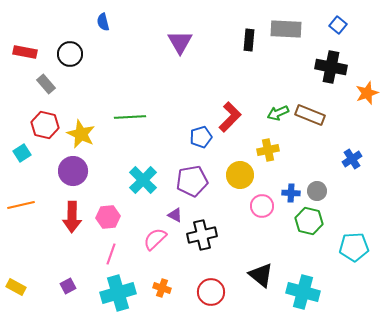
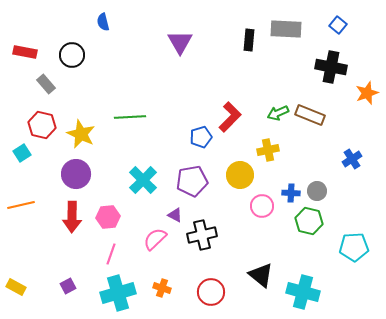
black circle at (70, 54): moved 2 px right, 1 px down
red hexagon at (45, 125): moved 3 px left
purple circle at (73, 171): moved 3 px right, 3 px down
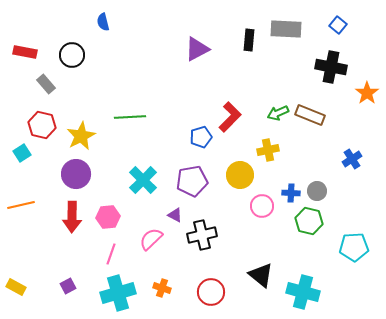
purple triangle at (180, 42): moved 17 px right, 7 px down; rotated 32 degrees clockwise
orange star at (367, 93): rotated 15 degrees counterclockwise
yellow star at (81, 134): moved 2 px down; rotated 20 degrees clockwise
pink semicircle at (155, 239): moved 4 px left
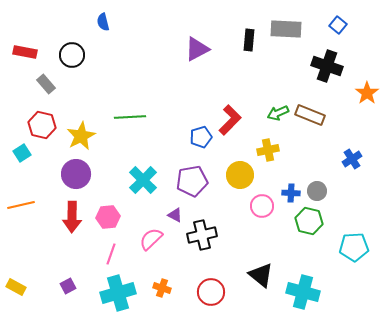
black cross at (331, 67): moved 4 px left, 1 px up; rotated 8 degrees clockwise
red L-shape at (230, 117): moved 3 px down
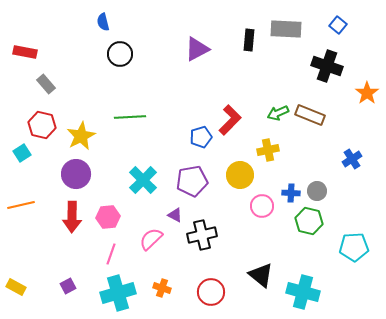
black circle at (72, 55): moved 48 px right, 1 px up
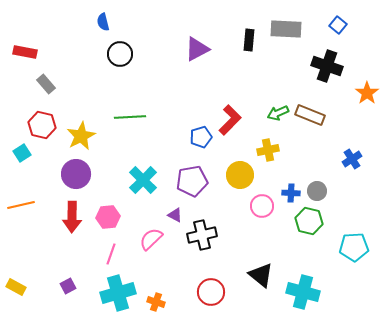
orange cross at (162, 288): moved 6 px left, 14 px down
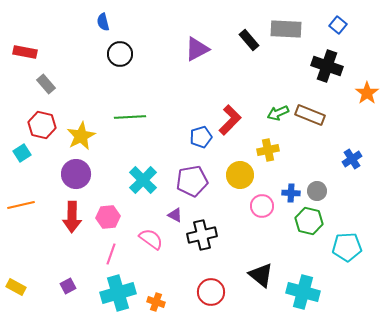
black rectangle at (249, 40): rotated 45 degrees counterclockwise
pink semicircle at (151, 239): rotated 80 degrees clockwise
cyan pentagon at (354, 247): moved 7 px left
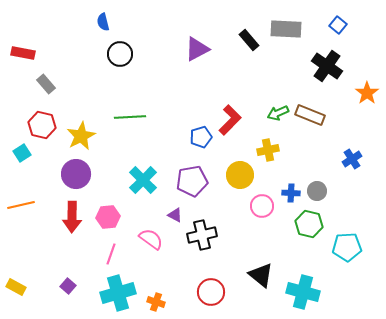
red rectangle at (25, 52): moved 2 px left, 1 px down
black cross at (327, 66): rotated 16 degrees clockwise
green hexagon at (309, 221): moved 3 px down
purple square at (68, 286): rotated 21 degrees counterclockwise
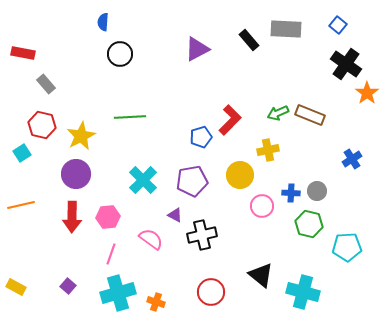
blue semicircle at (103, 22): rotated 18 degrees clockwise
black cross at (327, 66): moved 19 px right, 2 px up
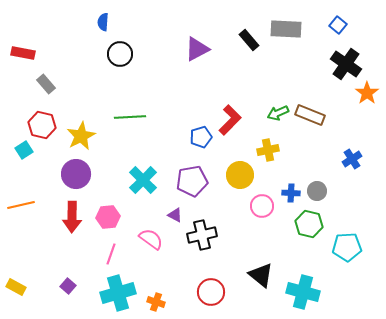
cyan square at (22, 153): moved 2 px right, 3 px up
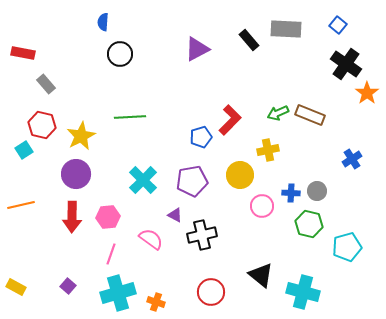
cyan pentagon at (347, 247): rotated 12 degrees counterclockwise
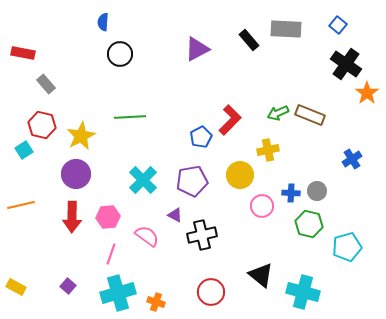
blue pentagon at (201, 137): rotated 10 degrees counterclockwise
pink semicircle at (151, 239): moved 4 px left, 3 px up
